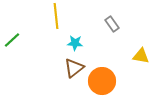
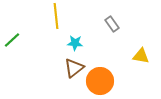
orange circle: moved 2 px left
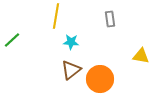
yellow line: rotated 15 degrees clockwise
gray rectangle: moved 2 px left, 5 px up; rotated 28 degrees clockwise
cyan star: moved 4 px left, 1 px up
brown triangle: moved 3 px left, 2 px down
orange circle: moved 2 px up
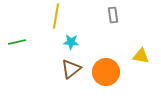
gray rectangle: moved 3 px right, 4 px up
green line: moved 5 px right, 2 px down; rotated 30 degrees clockwise
brown triangle: moved 1 px up
orange circle: moved 6 px right, 7 px up
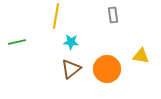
orange circle: moved 1 px right, 3 px up
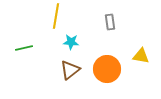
gray rectangle: moved 3 px left, 7 px down
green line: moved 7 px right, 6 px down
brown triangle: moved 1 px left, 1 px down
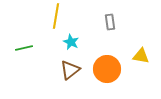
cyan star: rotated 21 degrees clockwise
